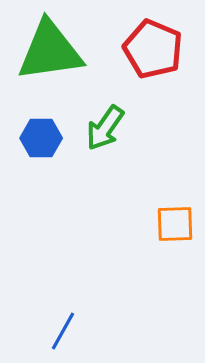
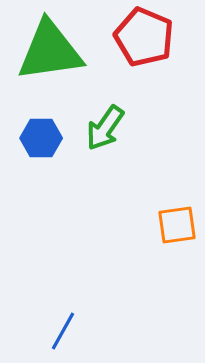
red pentagon: moved 9 px left, 12 px up
orange square: moved 2 px right, 1 px down; rotated 6 degrees counterclockwise
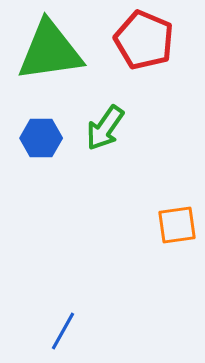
red pentagon: moved 3 px down
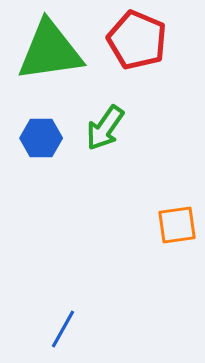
red pentagon: moved 7 px left
blue line: moved 2 px up
